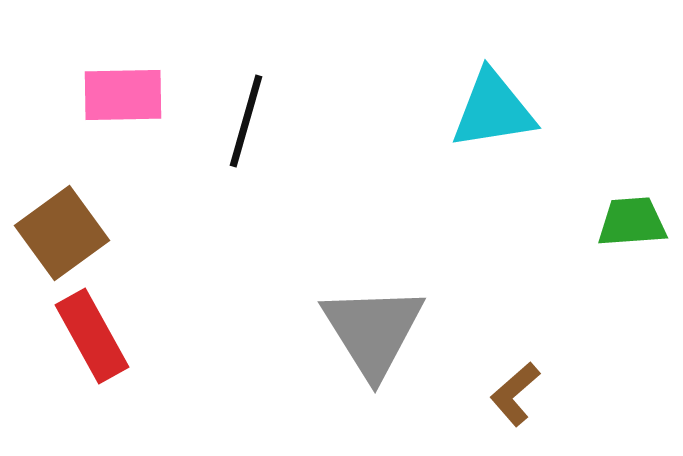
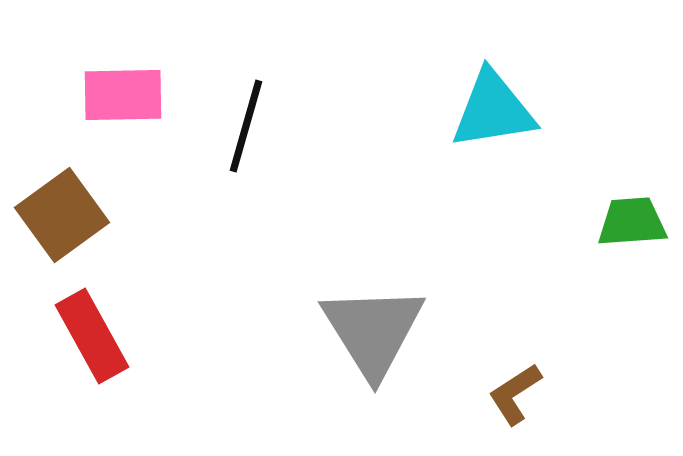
black line: moved 5 px down
brown square: moved 18 px up
brown L-shape: rotated 8 degrees clockwise
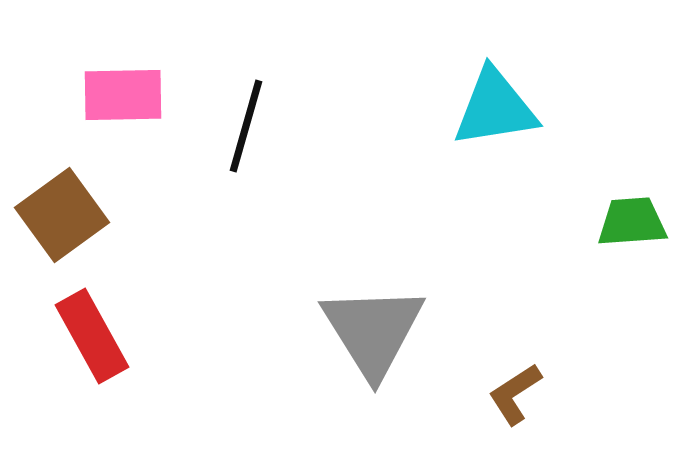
cyan triangle: moved 2 px right, 2 px up
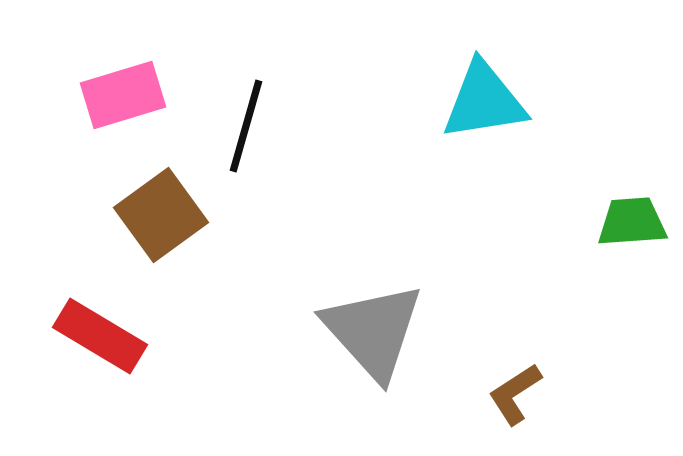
pink rectangle: rotated 16 degrees counterclockwise
cyan triangle: moved 11 px left, 7 px up
brown square: moved 99 px right
gray triangle: rotated 10 degrees counterclockwise
red rectangle: moved 8 px right; rotated 30 degrees counterclockwise
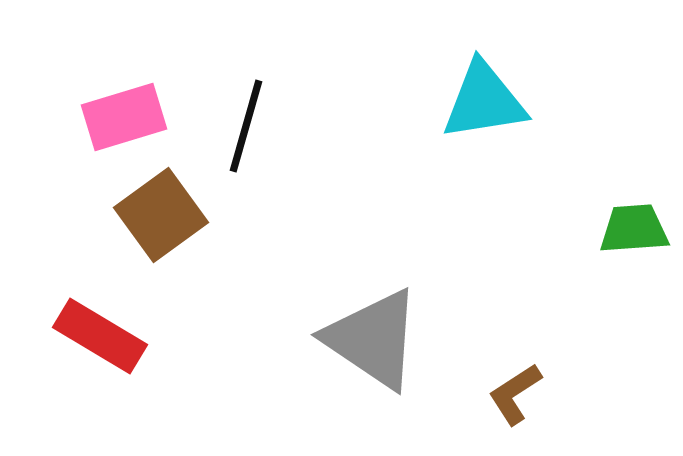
pink rectangle: moved 1 px right, 22 px down
green trapezoid: moved 2 px right, 7 px down
gray triangle: moved 8 px down; rotated 14 degrees counterclockwise
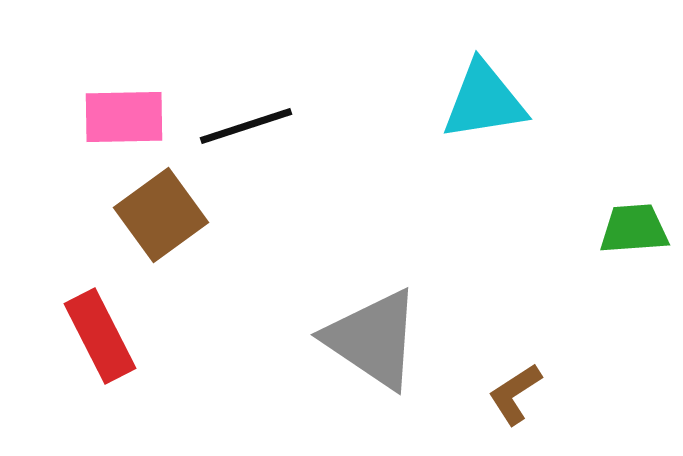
pink rectangle: rotated 16 degrees clockwise
black line: rotated 56 degrees clockwise
red rectangle: rotated 32 degrees clockwise
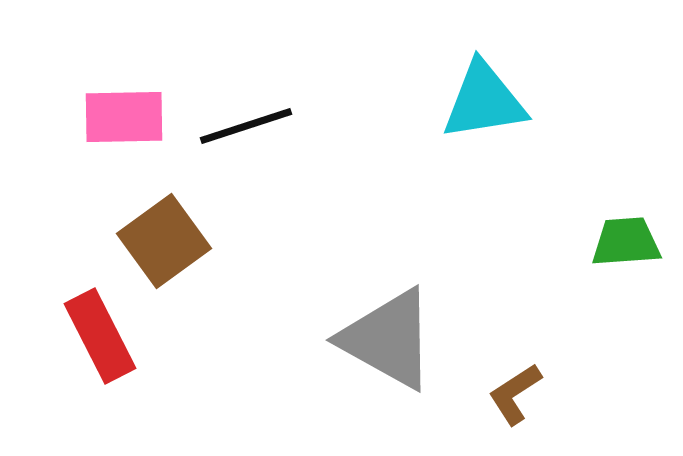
brown square: moved 3 px right, 26 px down
green trapezoid: moved 8 px left, 13 px down
gray triangle: moved 15 px right; rotated 5 degrees counterclockwise
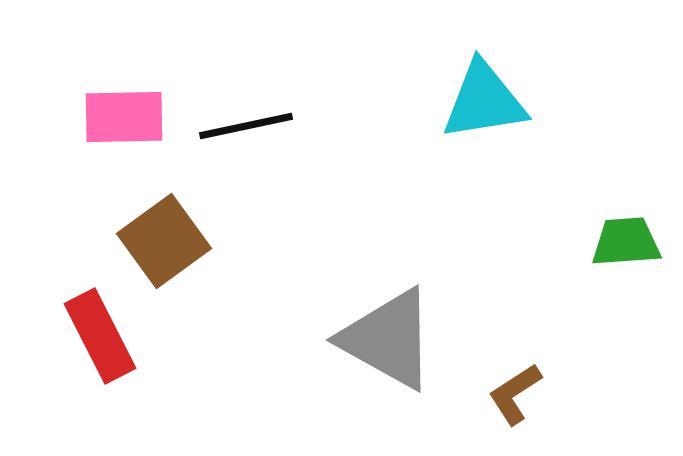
black line: rotated 6 degrees clockwise
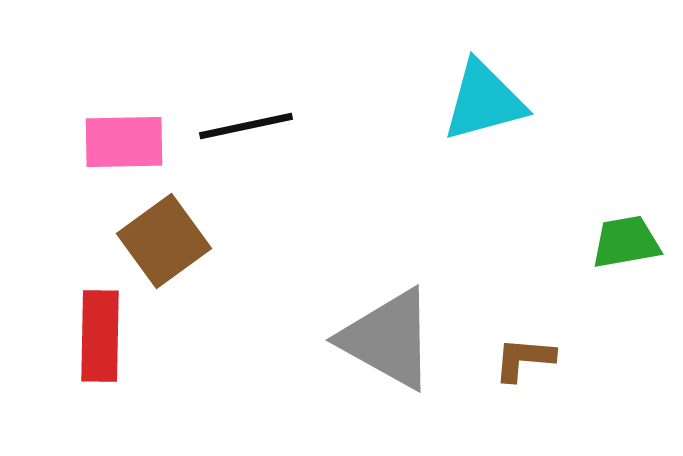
cyan triangle: rotated 6 degrees counterclockwise
pink rectangle: moved 25 px down
green trapezoid: rotated 6 degrees counterclockwise
red rectangle: rotated 28 degrees clockwise
brown L-shape: moved 9 px right, 35 px up; rotated 38 degrees clockwise
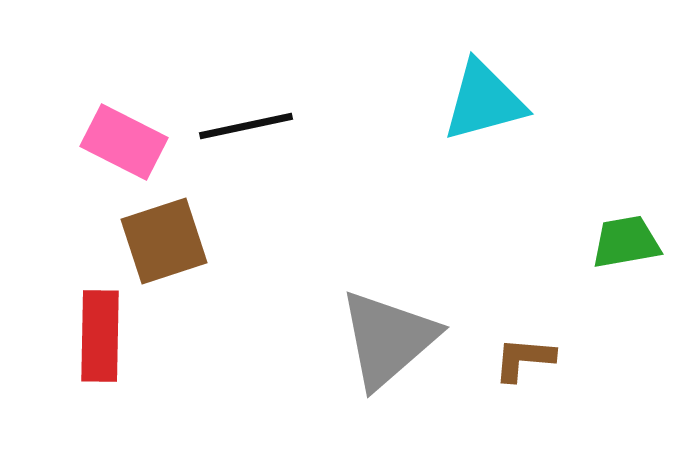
pink rectangle: rotated 28 degrees clockwise
brown square: rotated 18 degrees clockwise
gray triangle: rotated 50 degrees clockwise
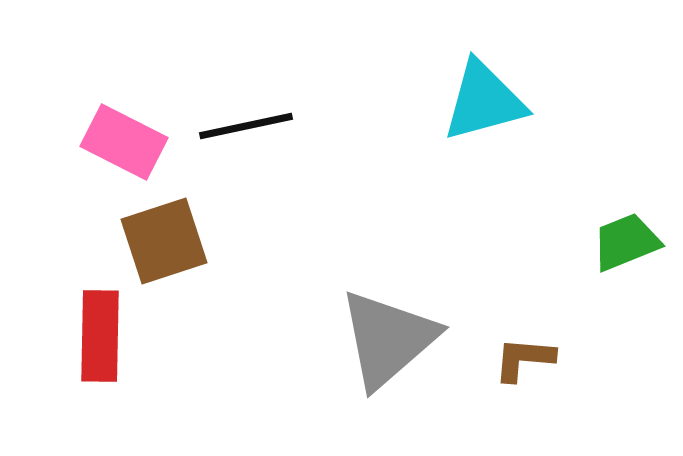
green trapezoid: rotated 12 degrees counterclockwise
